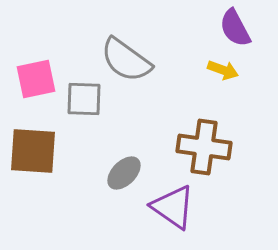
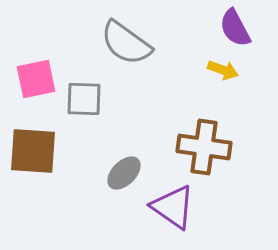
gray semicircle: moved 17 px up
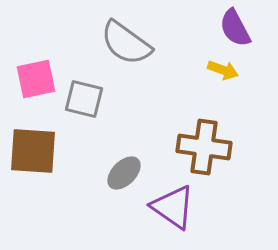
gray square: rotated 12 degrees clockwise
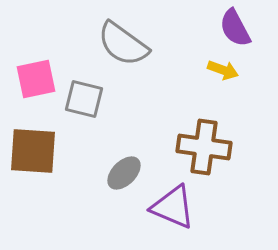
gray semicircle: moved 3 px left, 1 px down
purple triangle: rotated 12 degrees counterclockwise
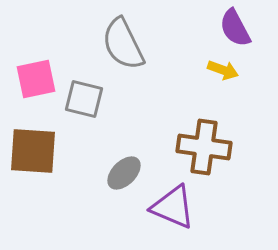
gray semicircle: rotated 28 degrees clockwise
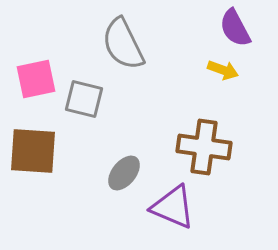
gray ellipse: rotated 6 degrees counterclockwise
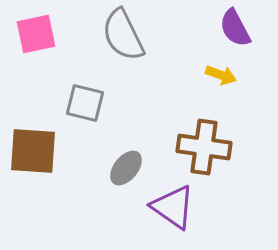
gray semicircle: moved 9 px up
yellow arrow: moved 2 px left, 5 px down
pink square: moved 45 px up
gray square: moved 1 px right, 4 px down
gray ellipse: moved 2 px right, 5 px up
purple triangle: rotated 12 degrees clockwise
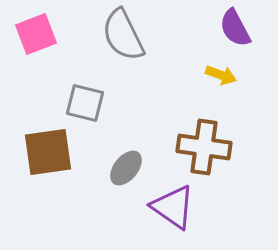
pink square: rotated 9 degrees counterclockwise
brown square: moved 15 px right, 1 px down; rotated 12 degrees counterclockwise
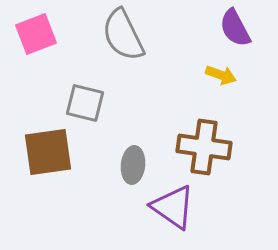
gray ellipse: moved 7 px right, 3 px up; rotated 33 degrees counterclockwise
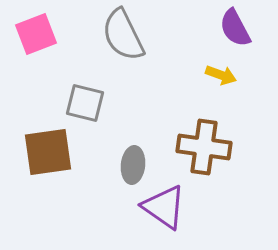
purple triangle: moved 9 px left
